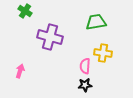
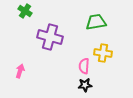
pink semicircle: moved 1 px left
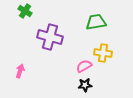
pink semicircle: rotated 56 degrees clockwise
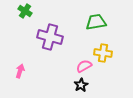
black star: moved 4 px left; rotated 24 degrees counterclockwise
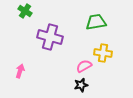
black star: rotated 16 degrees clockwise
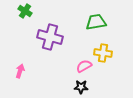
black star: moved 2 px down; rotated 16 degrees clockwise
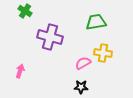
pink semicircle: moved 1 px left, 3 px up
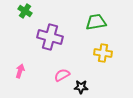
pink semicircle: moved 21 px left, 12 px down
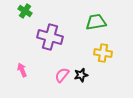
pink arrow: moved 2 px right, 1 px up; rotated 40 degrees counterclockwise
pink semicircle: rotated 21 degrees counterclockwise
black star: moved 12 px up; rotated 16 degrees counterclockwise
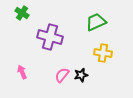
green cross: moved 3 px left, 2 px down
green trapezoid: rotated 15 degrees counterclockwise
pink arrow: moved 2 px down
